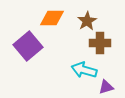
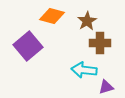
orange diamond: moved 2 px up; rotated 15 degrees clockwise
cyan arrow: rotated 10 degrees counterclockwise
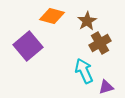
brown cross: rotated 30 degrees counterclockwise
cyan arrow: moved 1 px down; rotated 60 degrees clockwise
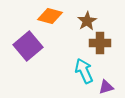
orange diamond: moved 2 px left
brown cross: rotated 30 degrees clockwise
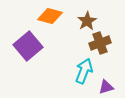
brown cross: rotated 20 degrees counterclockwise
cyan arrow: rotated 45 degrees clockwise
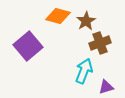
orange diamond: moved 8 px right
brown star: moved 1 px left
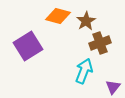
purple square: rotated 8 degrees clockwise
purple triangle: moved 7 px right; rotated 35 degrees counterclockwise
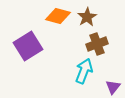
brown star: moved 1 px right, 4 px up
brown cross: moved 3 px left, 1 px down
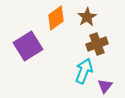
orange diamond: moved 2 px left, 2 px down; rotated 50 degrees counterclockwise
purple triangle: moved 8 px left, 1 px up
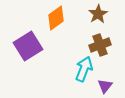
brown star: moved 11 px right, 3 px up
brown cross: moved 3 px right, 1 px down
cyan arrow: moved 2 px up
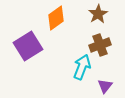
cyan arrow: moved 2 px left, 2 px up
